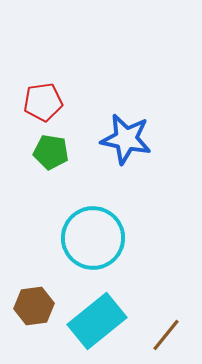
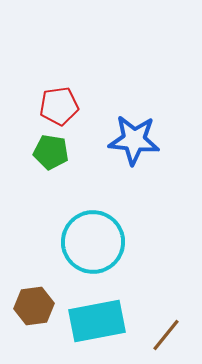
red pentagon: moved 16 px right, 4 px down
blue star: moved 8 px right, 1 px down; rotated 6 degrees counterclockwise
cyan circle: moved 4 px down
cyan rectangle: rotated 28 degrees clockwise
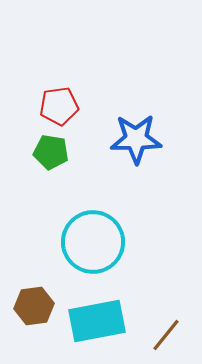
blue star: moved 2 px right, 1 px up; rotated 6 degrees counterclockwise
